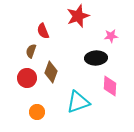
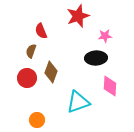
red semicircle: moved 2 px left
pink star: moved 6 px left
orange circle: moved 8 px down
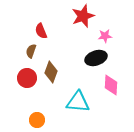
red star: moved 5 px right
black ellipse: rotated 15 degrees counterclockwise
pink diamond: moved 1 px right, 1 px up
cyan triangle: rotated 25 degrees clockwise
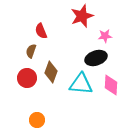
red star: moved 1 px left
cyan triangle: moved 3 px right, 18 px up
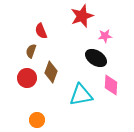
black ellipse: rotated 50 degrees clockwise
cyan triangle: moved 11 px down; rotated 15 degrees counterclockwise
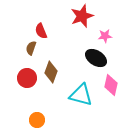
brown semicircle: moved 3 px up
pink diamond: rotated 10 degrees clockwise
cyan triangle: rotated 25 degrees clockwise
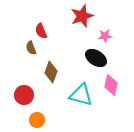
brown semicircle: rotated 40 degrees counterclockwise
red circle: moved 3 px left, 17 px down
